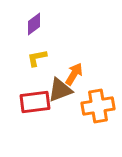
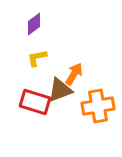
red rectangle: rotated 24 degrees clockwise
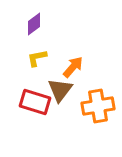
orange arrow: moved 1 px left, 7 px up; rotated 10 degrees clockwise
brown triangle: rotated 32 degrees counterclockwise
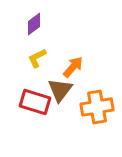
yellow L-shape: rotated 15 degrees counterclockwise
orange cross: moved 1 px left, 1 px down
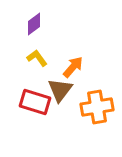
yellow L-shape: rotated 80 degrees clockwise
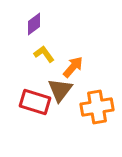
yellow L-shape: moved 7 px right, 4 px up
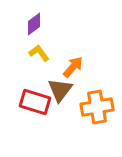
yellow L-shape: moved 5 px left, 1 px up
